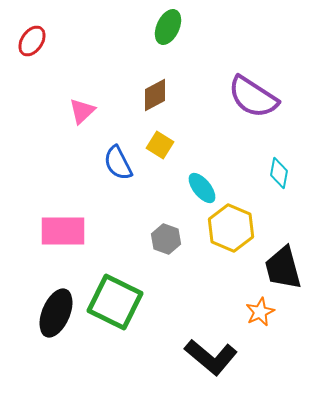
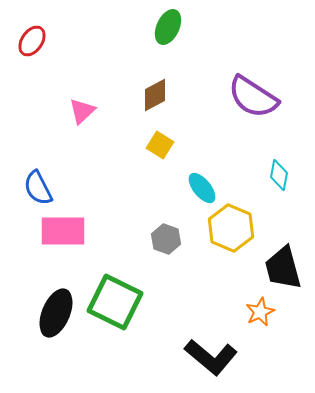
blue semicircle: moved 80 px left, 25 px down
cyan diamond: moved 2 px down
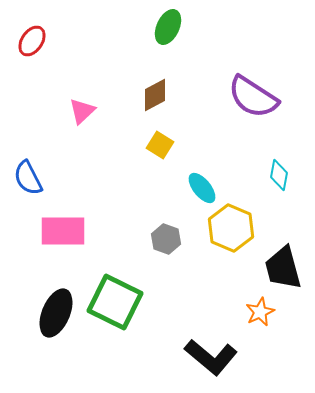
blue semicircle: moved 10 px left, 10 px up
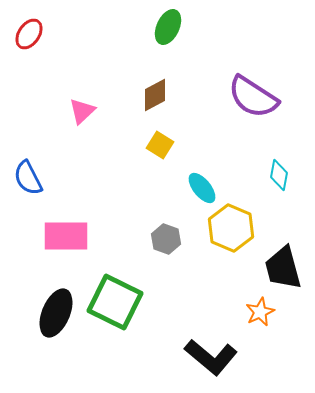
red ellipse: moved 3 px left, 7 px up
pink rectangle: moved 3 px right, 5 px down
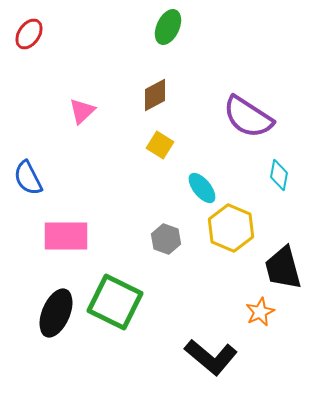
purple semicircle: moved 5 px left, 20 px down
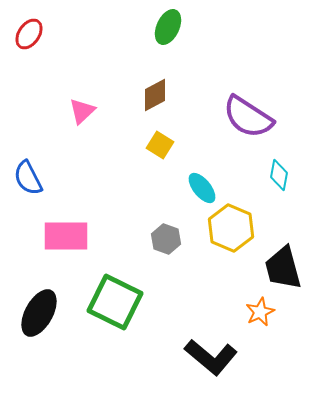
black ellipse: moved 17 px left; rotated 6 degrees clockwise
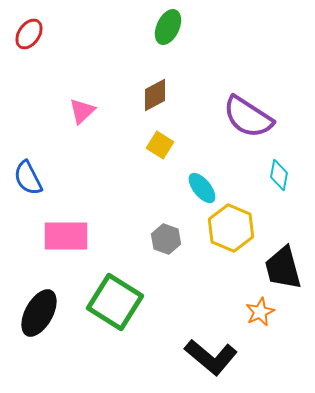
green square: rotated 6 degrees clockwise
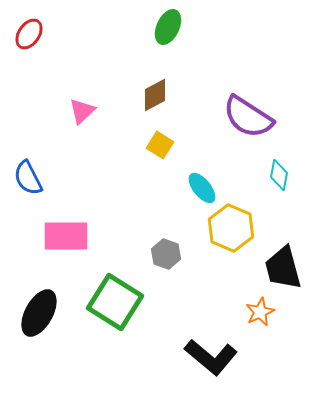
gray hexagon: moved 15 px down
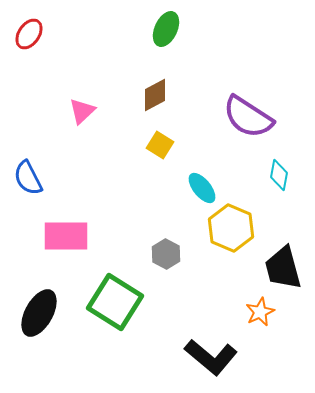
green ellipse: moved 2 px left, 2 px down
gray hexagon: rotated 8 degrees clockwise
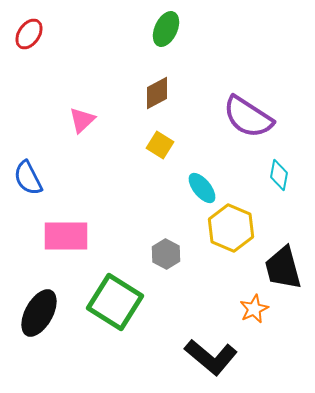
brown diamond: moved 2 px right, 2 px up
pink triangle: moved 9 px down
orange star: moved 6 px left, 3 px up
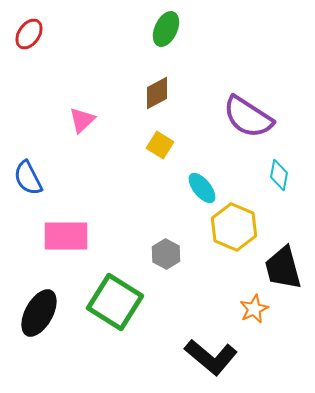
yellow hexagon: moved 3 px right, 1 px up
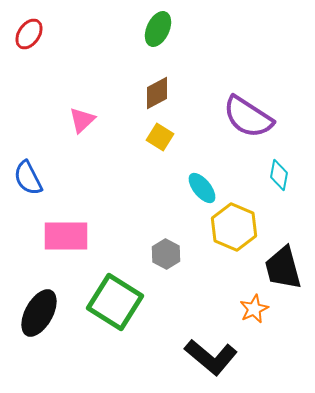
green ellipse: moved 8 px left
yellow square: moved 8 px up
